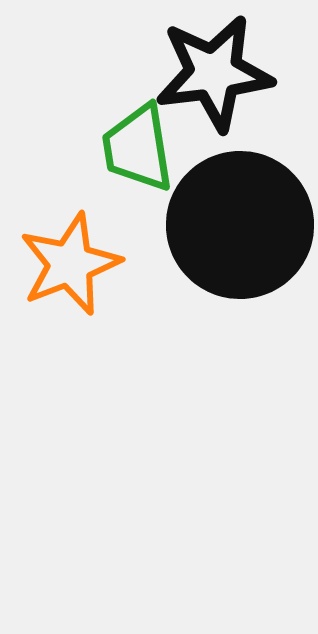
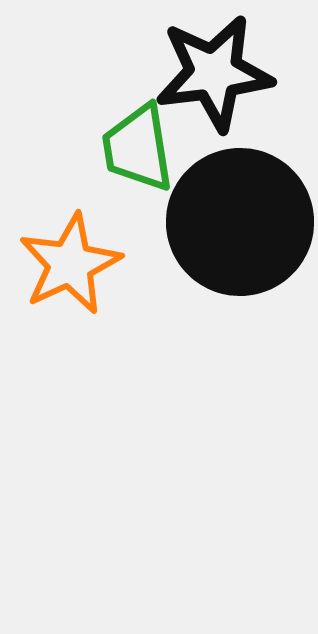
black circle: moved 3 px up
orange star: rotated 4 degrees counterclockwise
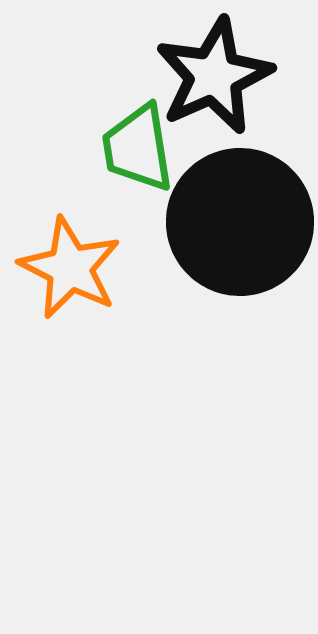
black star: moved 3 px down; rotated 17 degrees counterclockwise
orange star: moved 4 px down; rotated 20 degrees counterclockwise
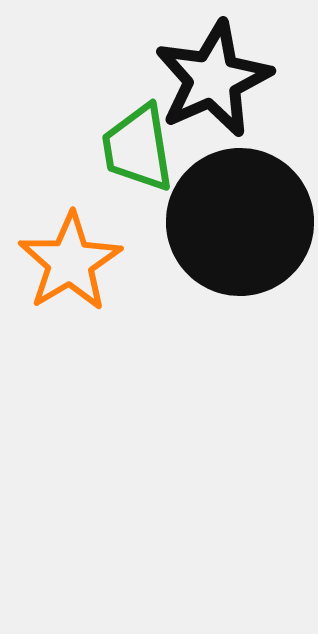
black star: moved 1 px left, 3 px down
orange star: moved 6 px up; rotated 14 degrees clockwise
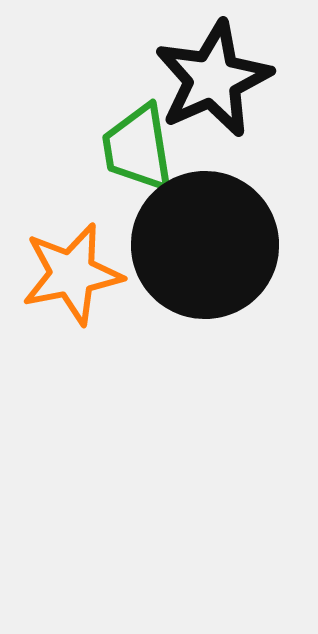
black circle: moved 35 px left, 23 px down
orange star: moved 2 px right, 12 px down; rotated 20 degrees clockwise
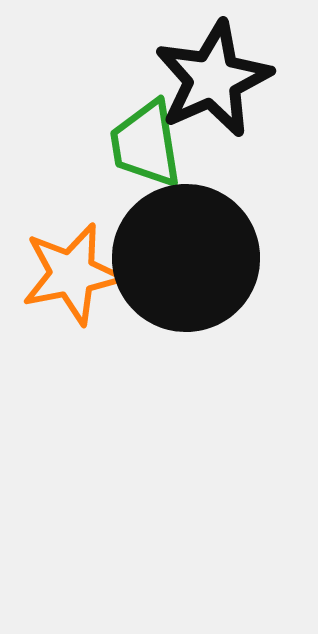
green trapezoid: moved 8 px right, 4 px up
black circle: moved 19 px left, 13 px down
